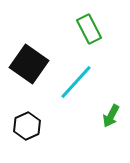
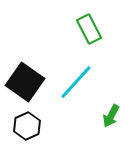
black square: moved 4 px left, 18 px down
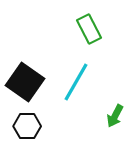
cyan line: rotated 12 degrees counterclockwise
green arrow: moved 4 px right
black hexagon: rotated 24 degrees clockwise
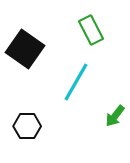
green rectangle: moved 2 px right, 1 px down
black square: moved 33 px up
green arrow: rotated 10 degrees clockwise
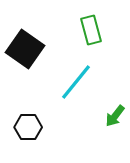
green rectangle: rotated 12 degrees clockwise
cyan line: rotated 9 degrees clockwise
black hexagon: moved 1 px right, 1 px down
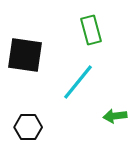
black square: moved 6 px down; rotated 27 degrees counterclockwise
cyan line: moved 2 px right
green arrow: rotated 45 degrees clockwise
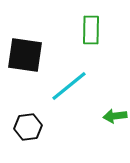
green rectangle: rotated 16 degrees clockwise
cyan line: moved 9 px left, 4 px down; rotated 12 degrees clockwise
black hexagon: rotated 8 degrees counterclockwise
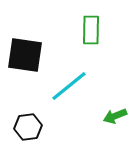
green arrow: rotated 15 degrees counterclockwise
